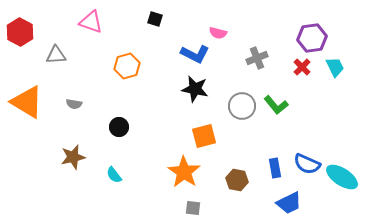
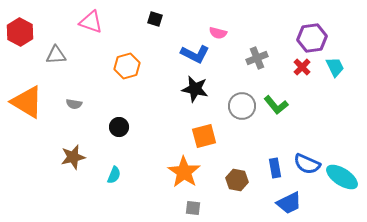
cyan semicircle: rotated 120 degrees counterclockwise
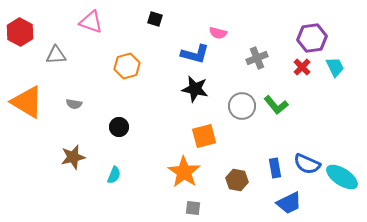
blue L-shape: rotated 12 degrees counterclockwise
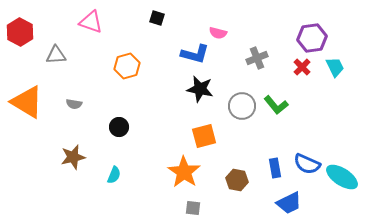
black square: moved 2 px right, 1 px up
black star: moved 5 px right
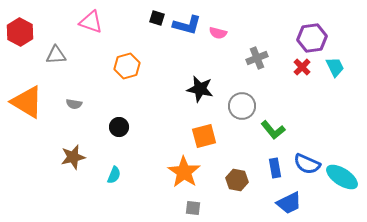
blue L-shape: moved 8 px left, 29 px up
green L-shape: moved 3 px left, 25 px down
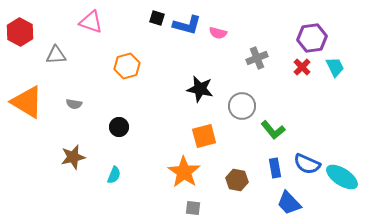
blue trapezoid: rotated 72 degrees clockwise
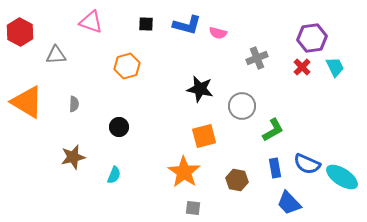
black square: moved 11 px left, 6 px down; rotated 14 degrees counterclockwise
gray semicircle: rotated 98 degrees counterclockwise
green L-shape: rotated 80 degrees counterclockwise
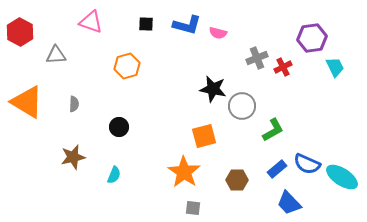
red cross: moved 19 px left; rotated 18 degrees clockwise
black star: moved 13 px right
blue rectangle: moved 2 px right, 1 px down; rotated 60 degrees clockwise
brown hexagon: rotated 10 degrees counterclockwise
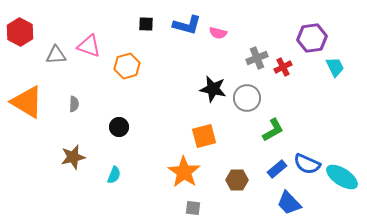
pink triangle: moved 2 px left, 24 px down
gray circle: moved 5 px right, 8 px up
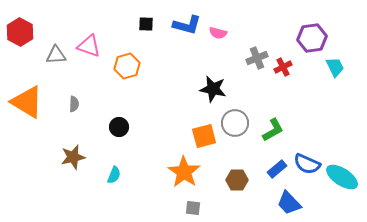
gray circle: moved 12 px left, 25 px down
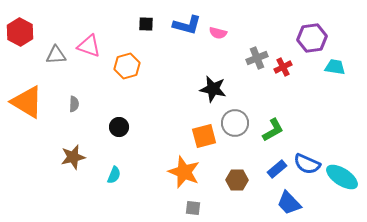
cyan trapezoid: rotated 55 degrees counterclockwise
orange star: rotated 12 degrees counterclockwise
